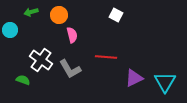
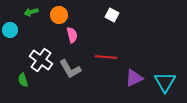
white square: moved 4 px left
green semicircle: rotated 128 degrees counterclockwise
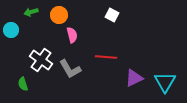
cyan circle: moved 1 px right
green semicircle: moved 4 px down
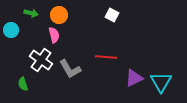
green arrow: moved 1 px down; rotated 152 degrees counterclockwise
pink semicircle: moved 18 px left
cyan triangle: moved 4 px left
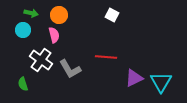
cyan circle: moved 12 px right
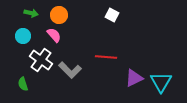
cyan circle: moved 6 px down
pink semicircle: rotated 28 degrees counterclockwise
gray L-shape: moved 1 px down; rotated 15 degrees counterclockwise
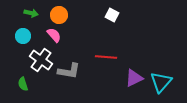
gray L-shape: moved 1 px left, 1 px down; rotated 35 degrees counterclockwise
cyan triangle: rotated 10 degrees clockwise
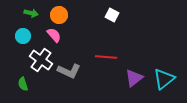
gray L-shape: rotated 15 degrees clockwise
purple triangle: rotated 12 degrees counterclockwise
cyan triangle: moved 3 px right, 3 px up; rotated 10 degrees clockwise
